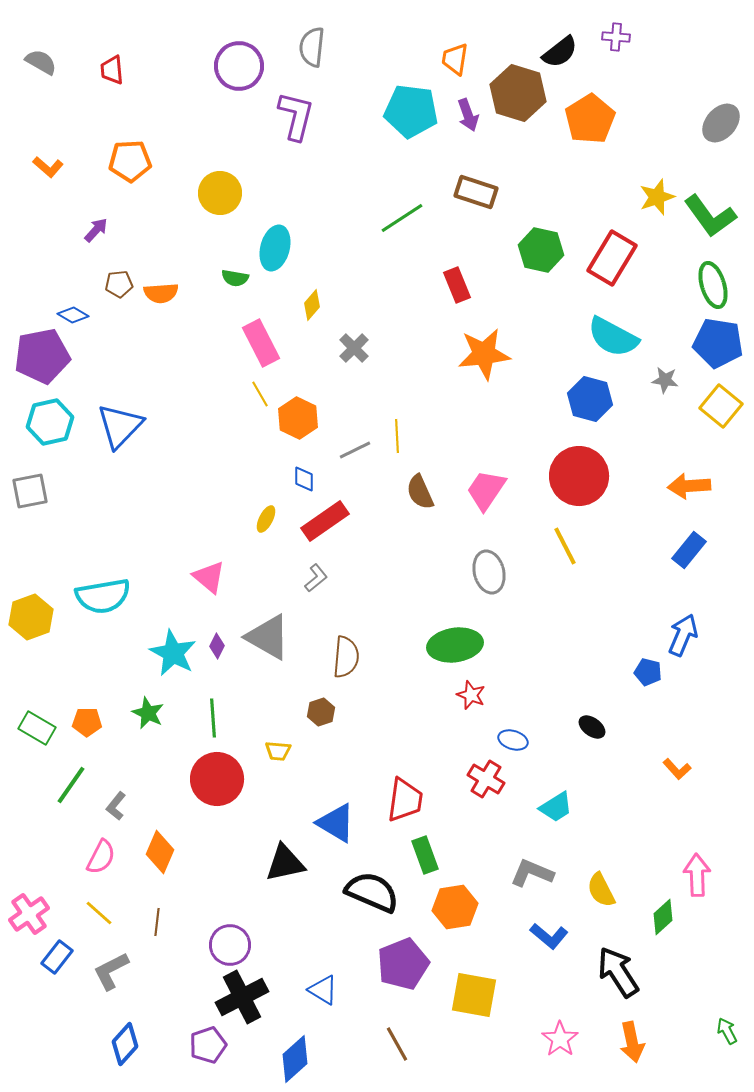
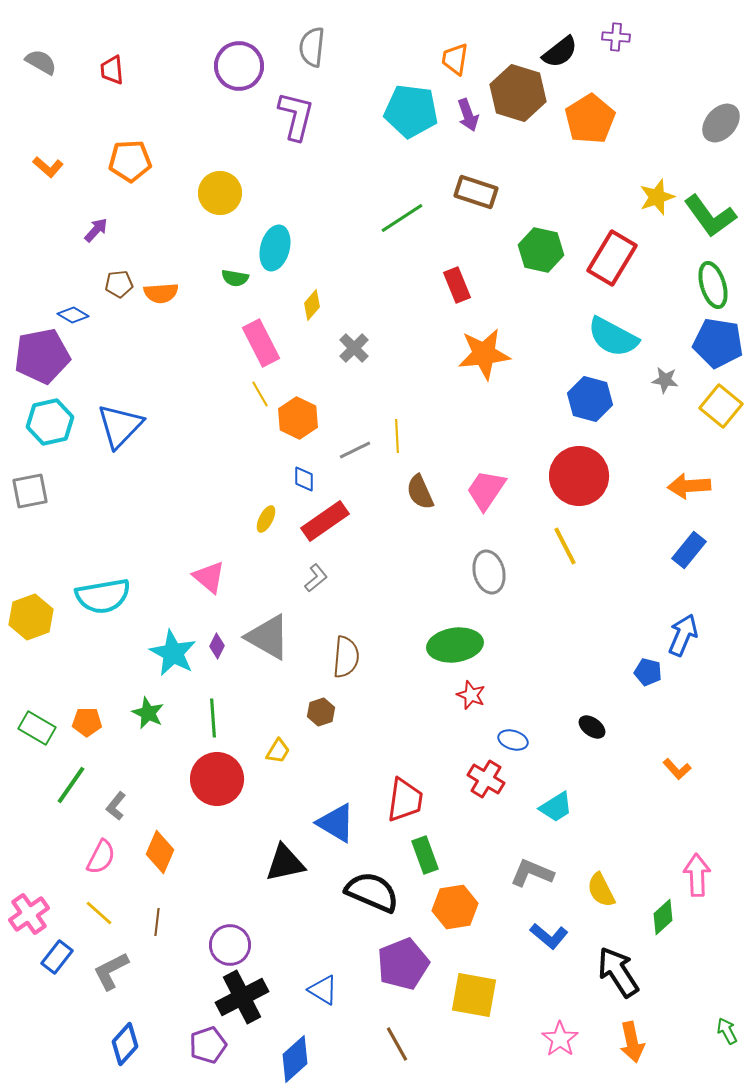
yellow trapezoid at (278, 751): rotated 64 degrees counterclockwise
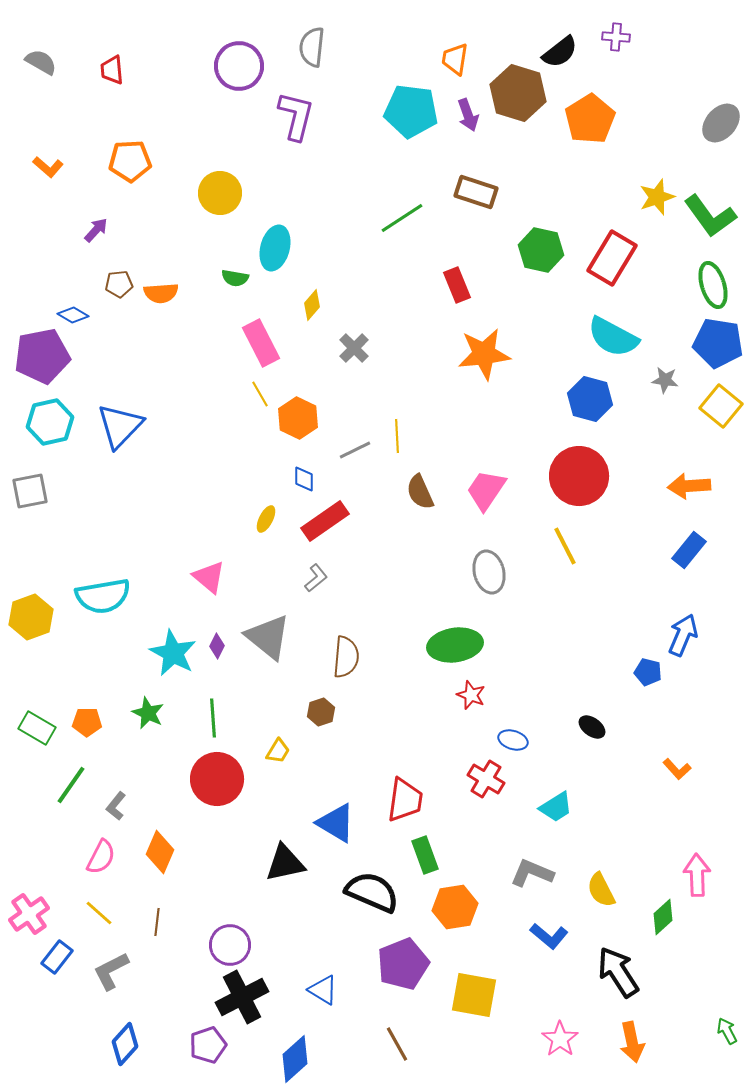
gray triangle at (268, 637): rotated 9 degrees clockwise
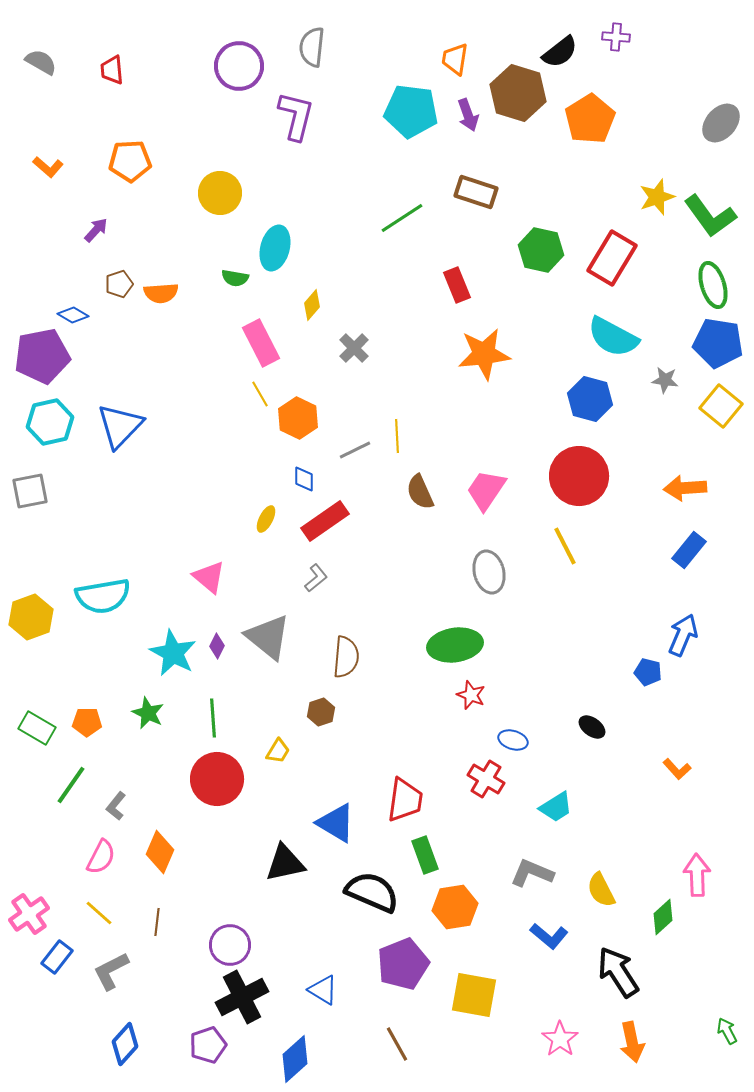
brown pentagon at (119, 284): rotated 12 degrees counterclockwise
orange arrow at (689, 486): moved 4 px left, 2 px down
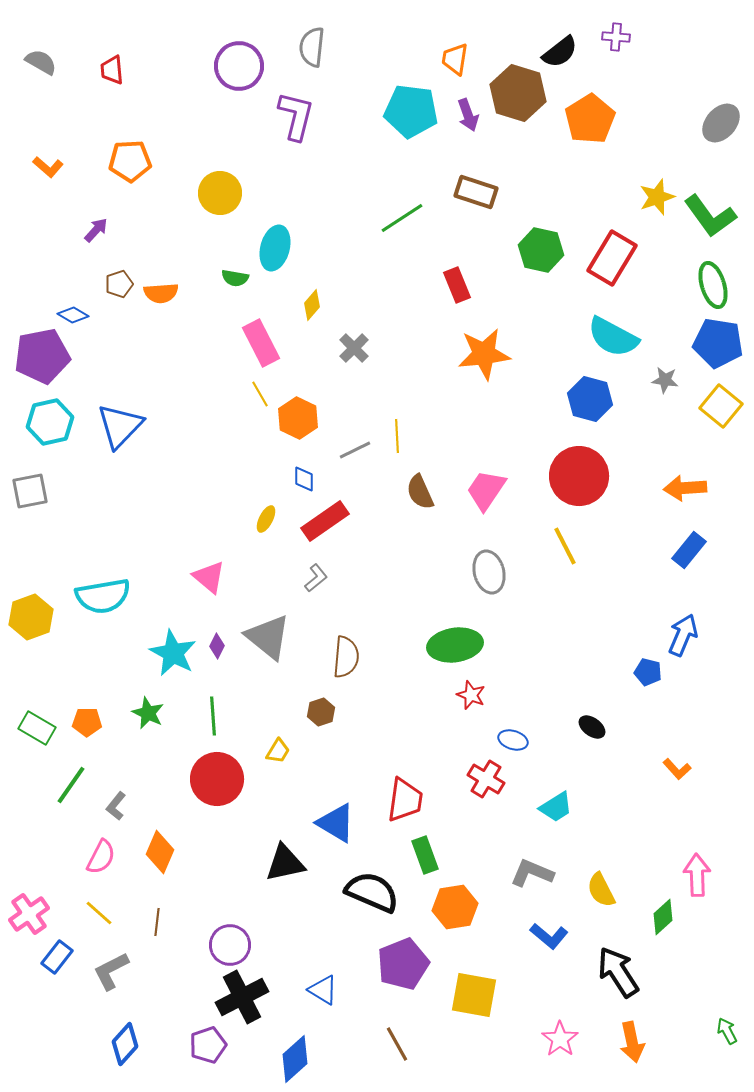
green line at (213, 718): moved 2 px up
